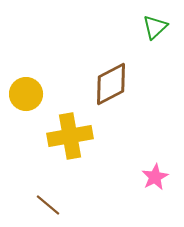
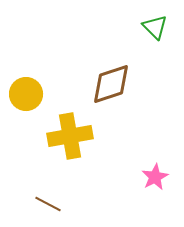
green triangle: rotated 32 degrees counterclockwise
brown diamond: rotated 9 degrees clockwise
brown line: moved 1 px up; rotated 12 degrees counterclockwise
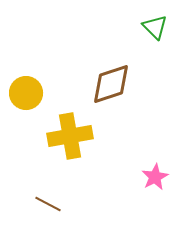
yellow circle: moved 1 px up
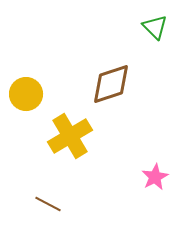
yellow circle: moved 1 px down
yellow cross: rotated 21 degrees counterclockwise
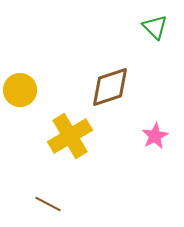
brown diamond: moved 1 px left, 3 px down
yellow circle: moved 6 px left, 4 px up
pink star: moved 41 px up
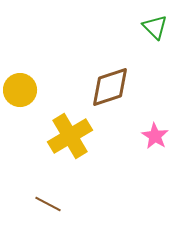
pink star: rotated 12 degrees counterclockwise
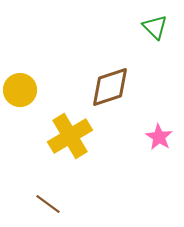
pink star: moved 4 px right, 1 px down
brown line: rotated 8 degrees clockwise
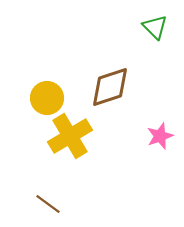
yellow circle: moved 27 px right, 8 px down
pink star: moved 1 px right, 1 px up; rotated 20 degrees clockwise
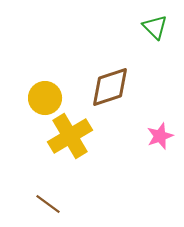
yellow circle: moved 2 px left
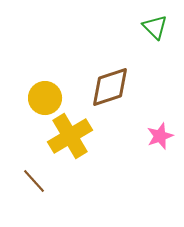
brown line: moved 14 px left, 23 px up; rotated 12 degrees clockwise
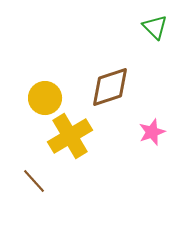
pink star: moved 8 px left, 4 px up
